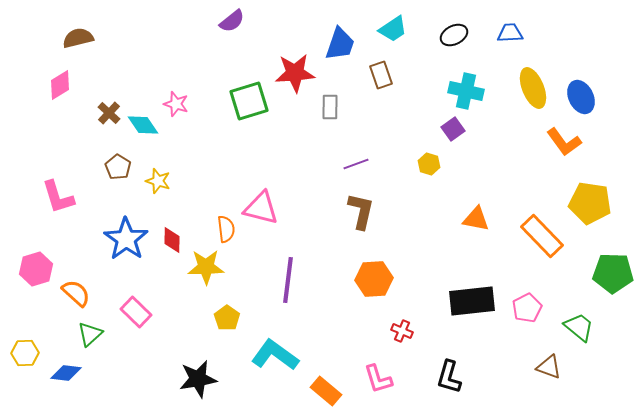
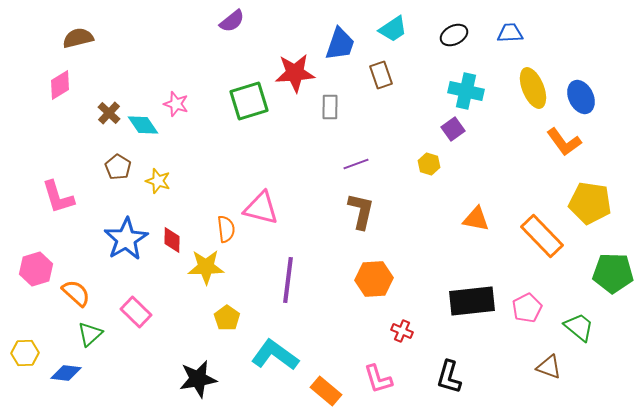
blue star at (126, 239): rotated 6 degrees clockwise
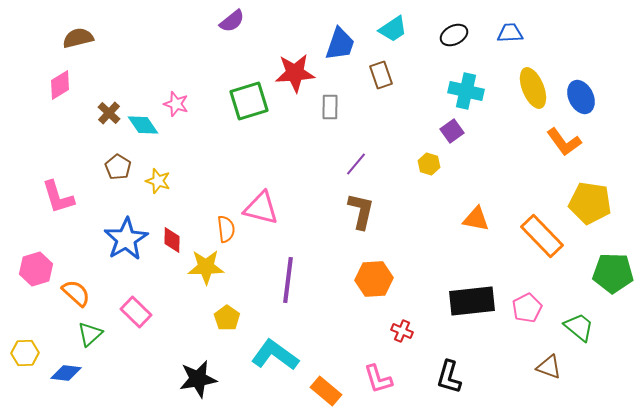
purple square at (453, 129): moved 1 px left, 2 px down
purple line at (356, 164): rotated 30 degrees counterclockwise
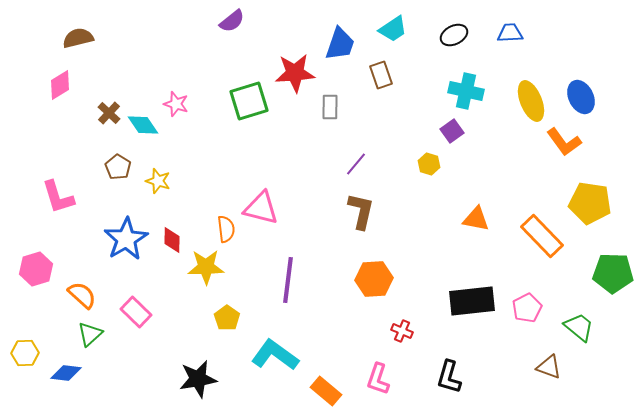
yellow ellipse at (533, 88): moved 2 px left, 13 px down
orange semicircle at (76, 293): moved 6 px right, 2 px down
pink L-shape at (378, 379): rotated 36 degrees clockwise
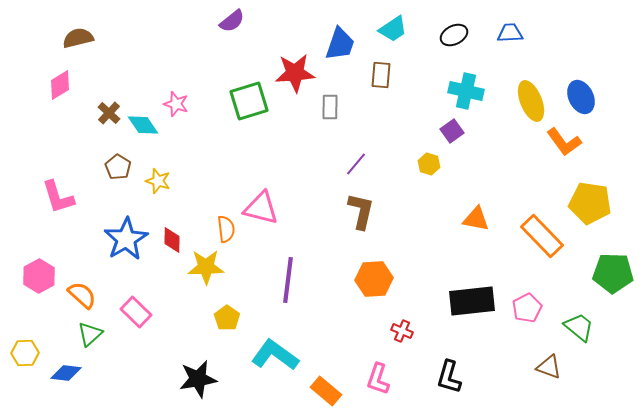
brown rectangle at (381, 75): rotated 24 degrees clockwise
pink hexagon at (36, 269): moved 3 px right, 7 px down; rotated 12 degrees counterclockwise
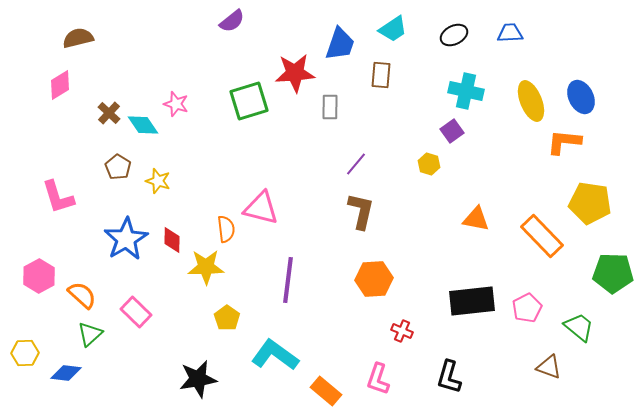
orange L-shape at (564, 142): rotated 132 degrees clockwise
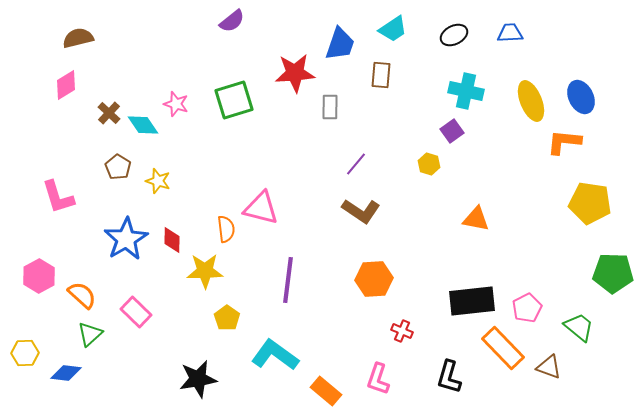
pink diamond at (60, 85): moved 6 px right
green square at (249, 101): moved 15 px left, 1 px up
brown L-shape at (361, 211): rotated 111 degrees clockwise
orange rectangle at (542, 236): moved 39 px left, 112 px down
yellow star at (206, 267): moved 1 px left, 4 px down
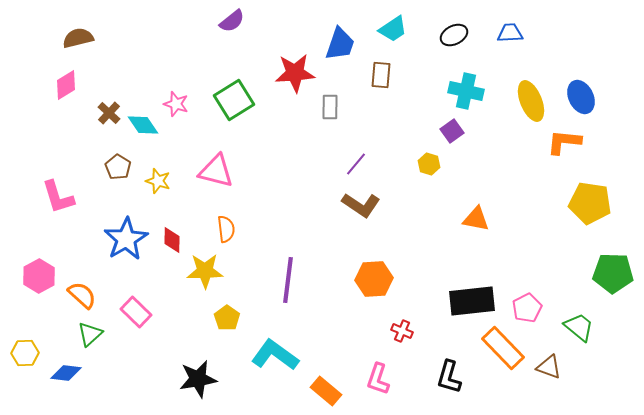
green square at (234, 100): rotated 15 degrees counterclockwise
pink triangle at (261, 208): moved 45 px left, 37 px up
brown L-shape at (361, 211): moved 6 px up
